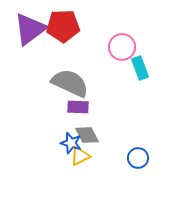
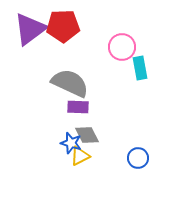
cyan rectangle: rotated 10 degrees clockwise
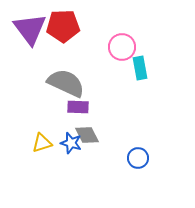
purple triangle: rotated 30 degrees counterclockwise
gray semicircle: moved 4 px left
yellow triangle: moved 38 px left, 13 px up; rotated 10 degrees clockwise
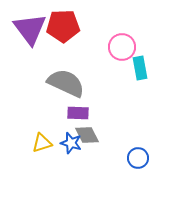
purple rectangle: moved 6 px down
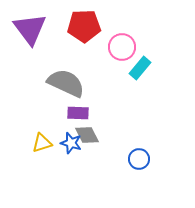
red pentagon: moved 21 px right
cyan rectangle: rotated 50 degrees clockwise
blue circle: moved 1 px right, 1 px down
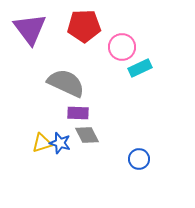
cyan rectangle: rotated 25 degrees clockwise
blue star: moved 11 px left
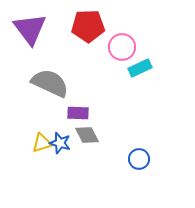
red pentagon: moved 4 px right
gray semicircle: moved 16 px left
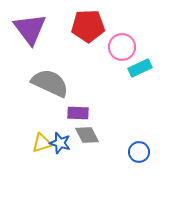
blue circle: moved 7 px up
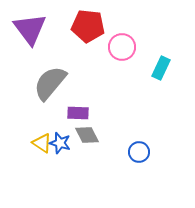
red pentagon: rotated 8 degrees clockwise
cyan rectangle: moved 21 px right; rotated 40 degrees counterclockwise
gray semicircle: rotated 75 degrees counterclockwise
yellow triangle: rotated 50 degrees clockwise
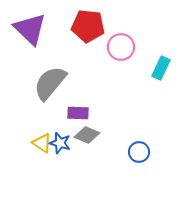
purple triangle: rotated 9 degrees counterclockwise
pink circle: moved 1 px left
gray diamond: rotated 40 degrees counterclockwise
